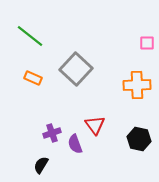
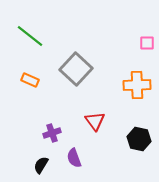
orange rectangle: moved 3 px left, 2 px down
red triangle: moved 4 px up
purple semicircle: moved 1 px left, 14 px down
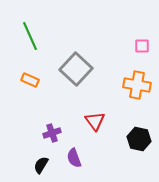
green line: rotated 28 degrees clockwise
pink square: moved 5 px left, 3 px down
orange cross: rotated 12 degrees clockwise
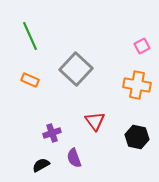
pink square: rotated 28 degrees counterclockwise
black hexagon: moved 2 px left, 2 px up
black semicircle: rotated 30 degrees clockwise
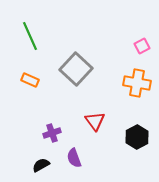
orange cross: moved 2 px up
black hexagon: rotated 20 degrees clockwise
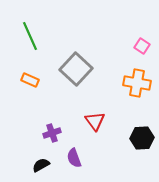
pink square: rotated 28 degrees counterclockwise
black hexagon: moved 5 px right, 1 px down; rotated 25 degrees clockwise
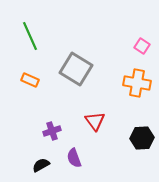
gray square: rotated 12 degrees counterclockwise
purple cross: moved 2 px up
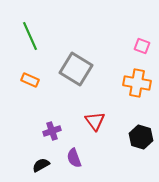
pink square: rotated 14 degrees counterclockwise
black hexagon: moved 1 px left, 1 px up; rotated 20 degrees clockwise
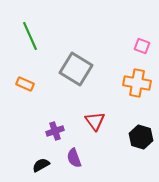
orange rectangle: moved 5 px left, 4 px down
purple cross: moved 3 px right
